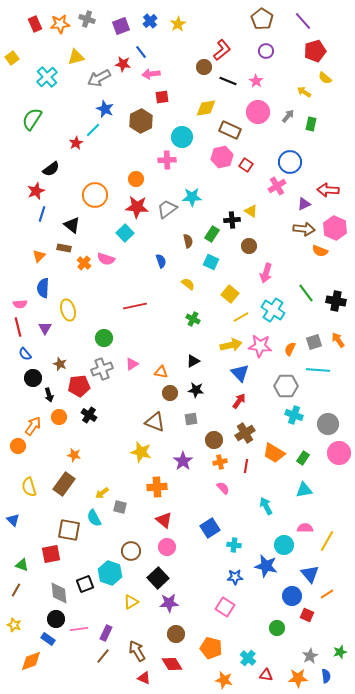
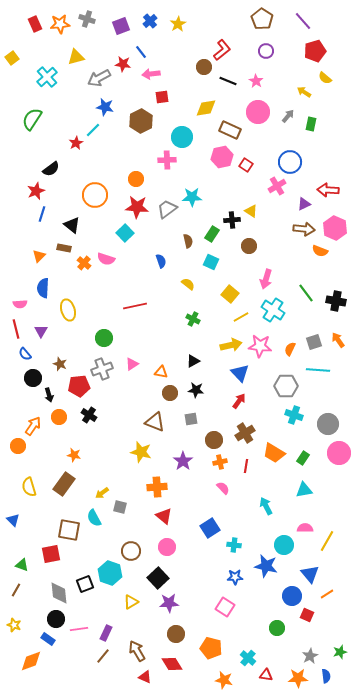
blue star at (105, 109): moved 2 px up; rotated 12 degrees counterclockwise
pink arrow at (266, 273): moved 6 px down
red line at (18, 327): moved 2 px left, 2 px down
purple triangle at (45, 328): moved 4 px left, 3 px down
red triangle at (164, 520): moved 4 px up
red triangle at (144, 678): moved 1 px right, 1 px up
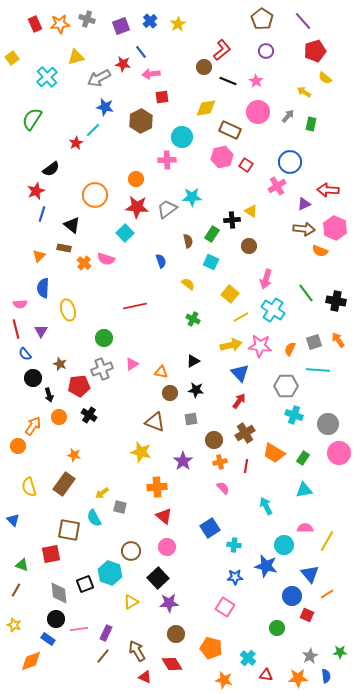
green star at (340, 652): rotated 16 degrees clockwise
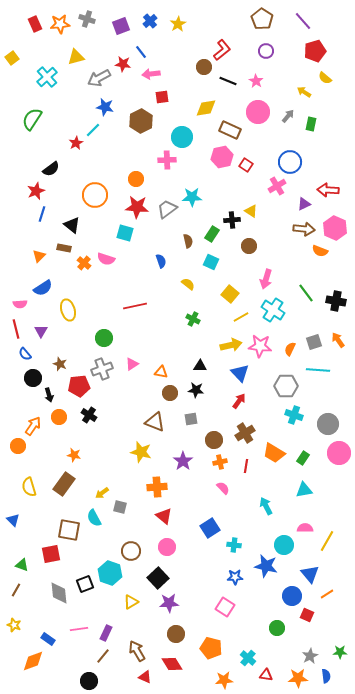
cyan square at (125, 233): rotated 30 degrees counterclockwise
blue semicircle at (43, 288): rotated 126 degrees counterclockwise
black triangle at (193, 361): moved 7 px right, 5 px down; rotated 32 degrees clockwise
black circle at (56, 619): moved 33 px right, 62 px down
orange diamond at (31, 661): moved 2 px right
orange star at (224, 680): rotated 18 degrees counterclockwise
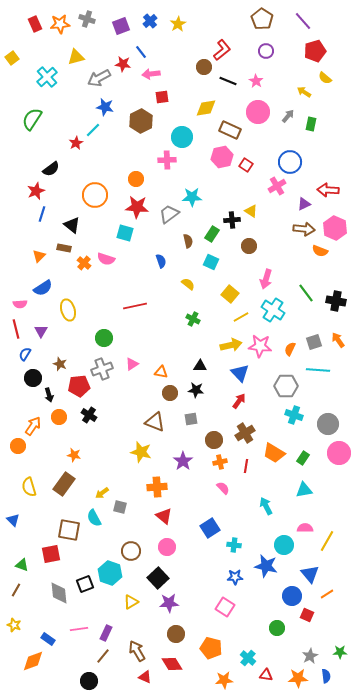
gray trapezoid at (167, 209): moved 2 px right, 5 px down
blue semicircle at (25, 354): rotated 72 degrees clockwise
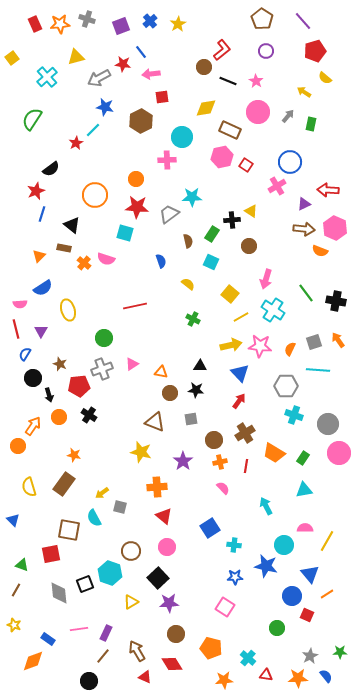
blue semicircle at (326, 676): rotated 32 degrees counterclockwise
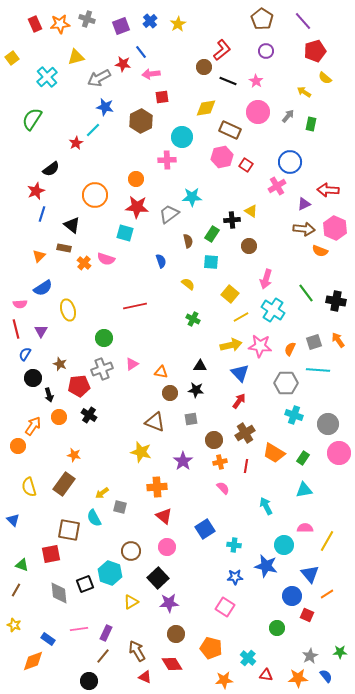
cyan square at (211, 262): rotated 21 degrees counterclockwise
gray hexagon at (286, 386): moved 3 px up
blue square at (210, 528): moved 5 px left, 1 px down
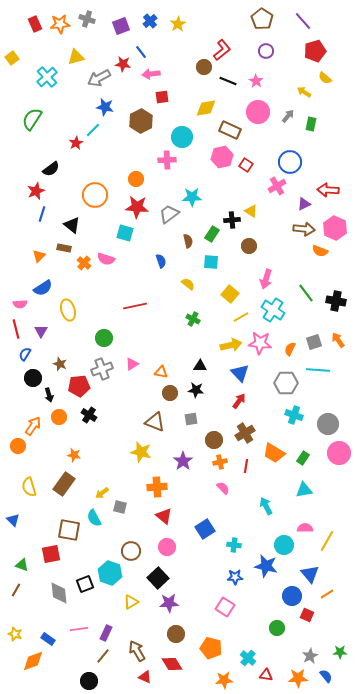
pink star at (260, 346): moved 3 px up
yellow star at (14, 625): moved 1 px right, 9 px down
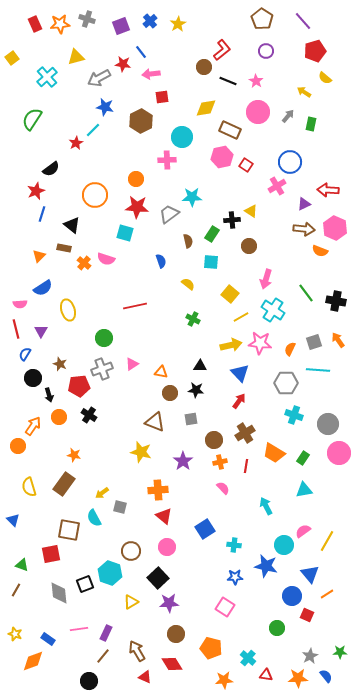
orange cross at (157, 487): moved 1 px right, 3 px down
pink semicircle at (305, 528): moved 2 px left, 3 px down; rotated 35 degrees counterclockwise
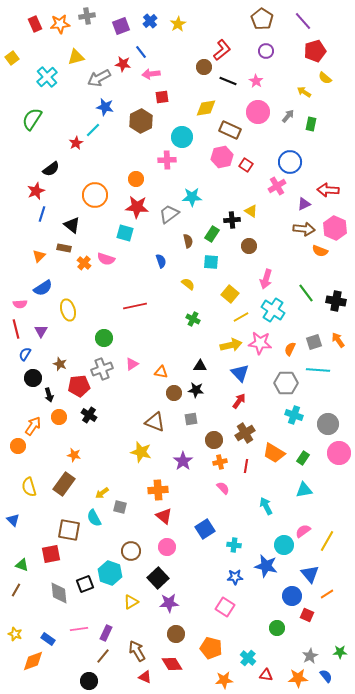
gray cross at (87, 19): moved 3 px up; rotated 28 degrees counterclockwise
brown circle at (170, 393): moved 4 px right
